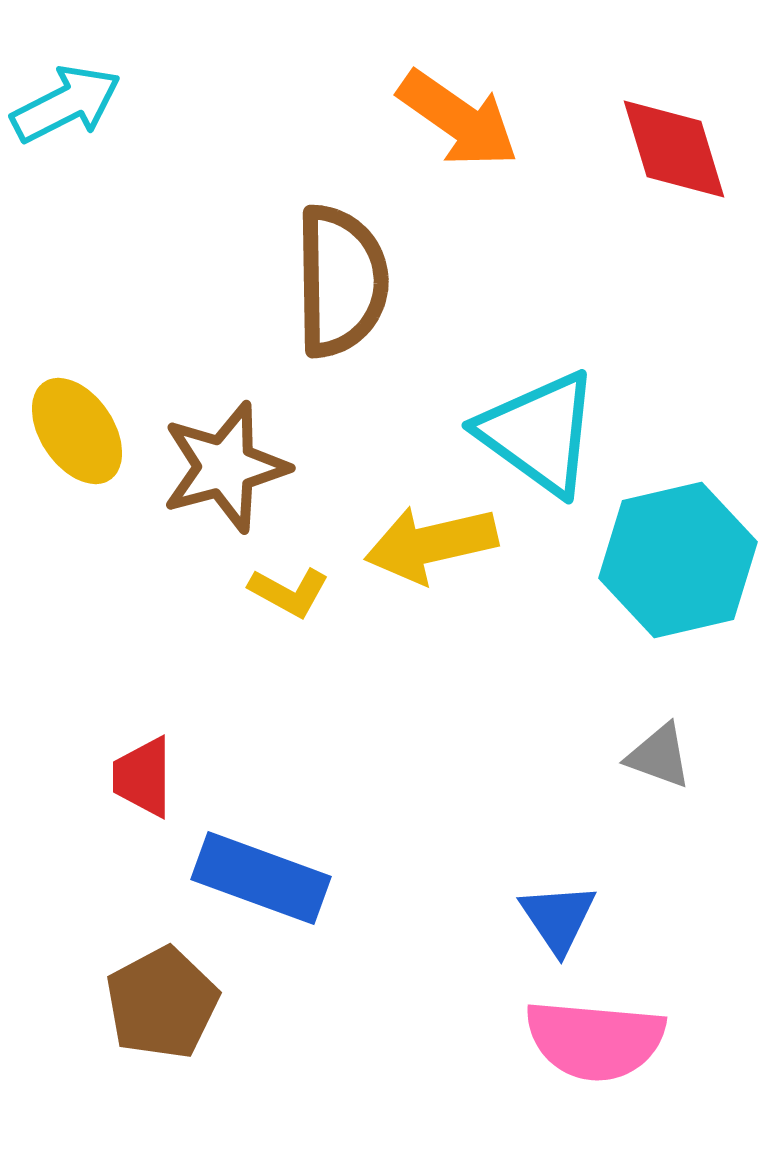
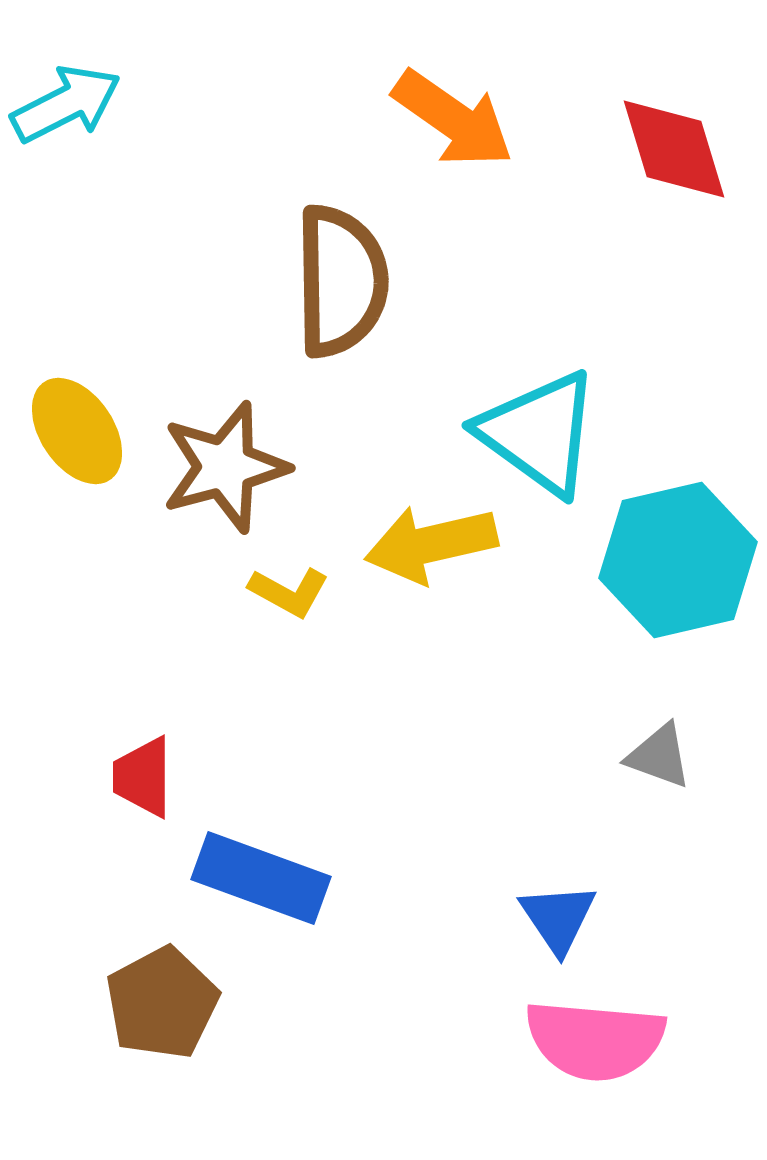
orange arrow: moved 5 px left
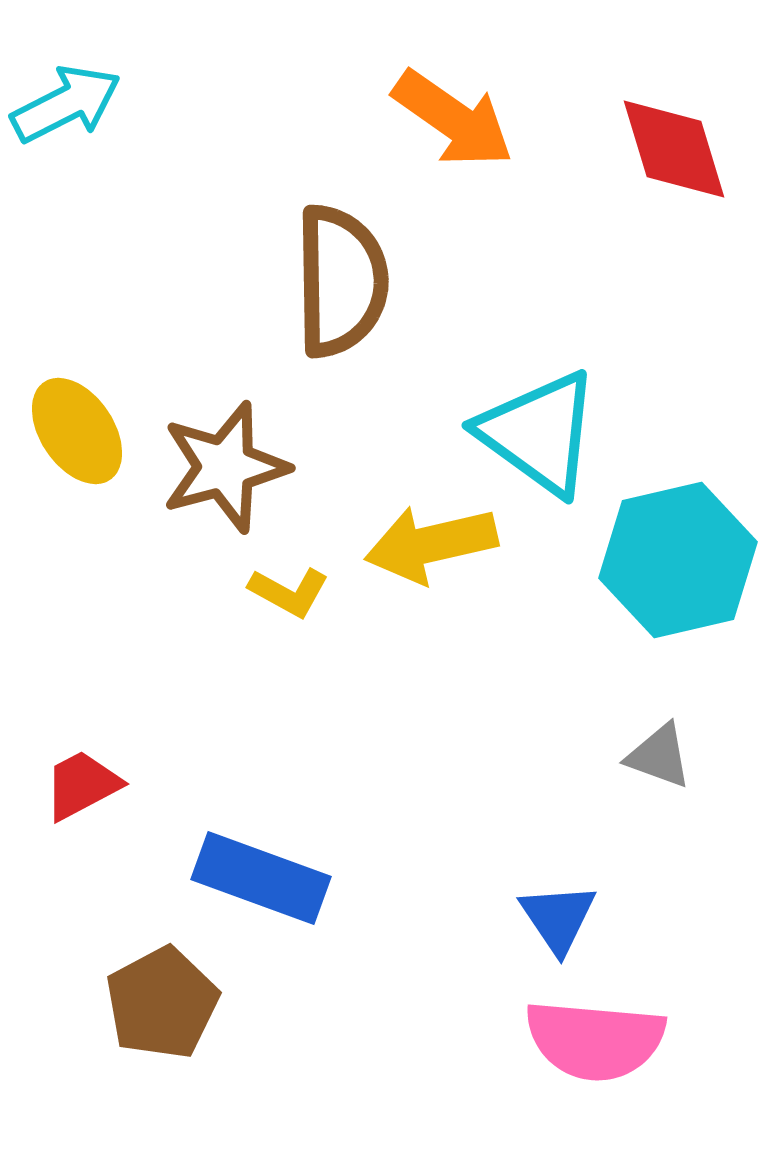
red trapezoid: moved 61 px left, 8 px down; rotated 62 degrees clockwise
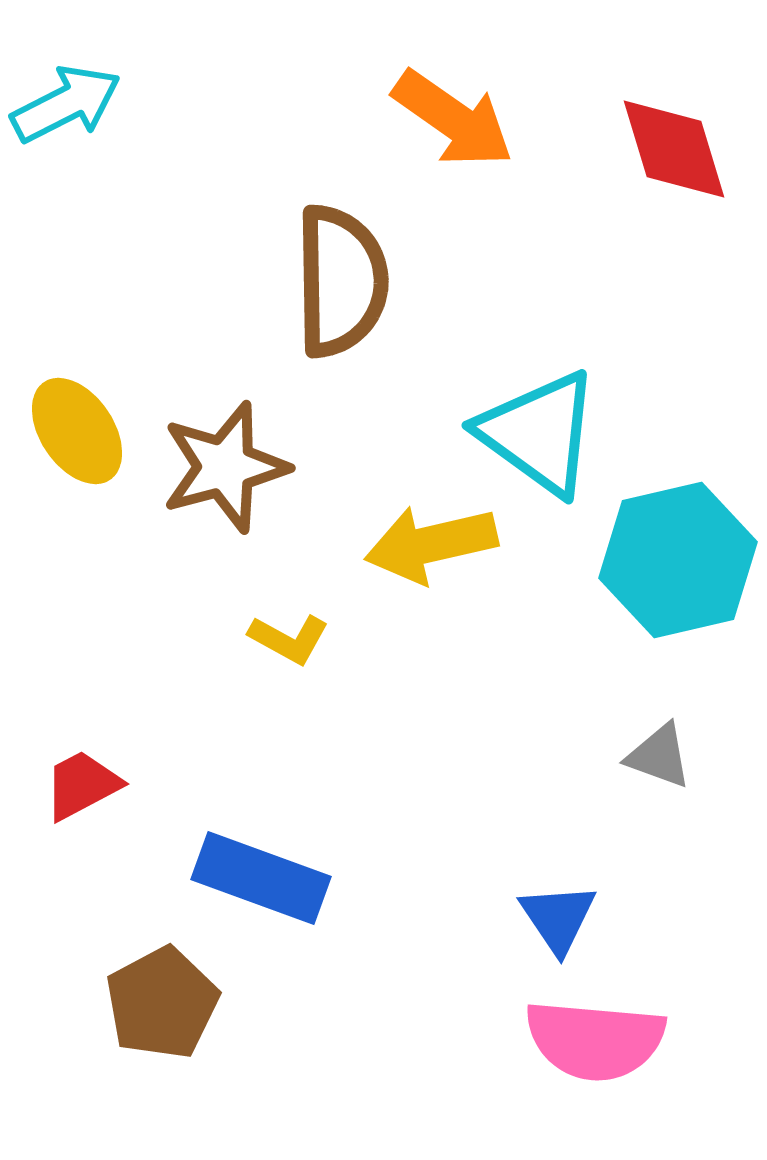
yellow L-shape: moved 47 px down
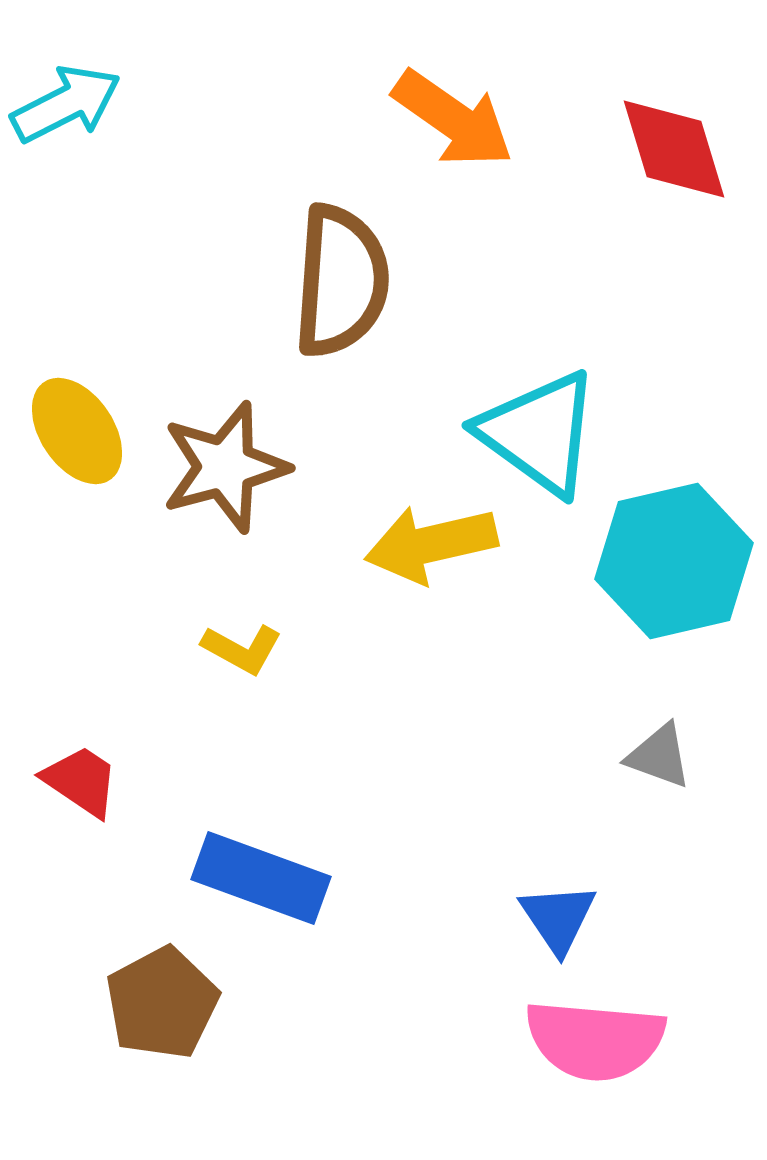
brown semicircle: rotated 5 degrees clockwise
cyan hexagon: moved 4 px left, 1 px down
yellow L-shape: moved 47 px left, 10 px down
red trapezoid: moved 1 px left, 4 px up; rotated 62 degrees clockwise
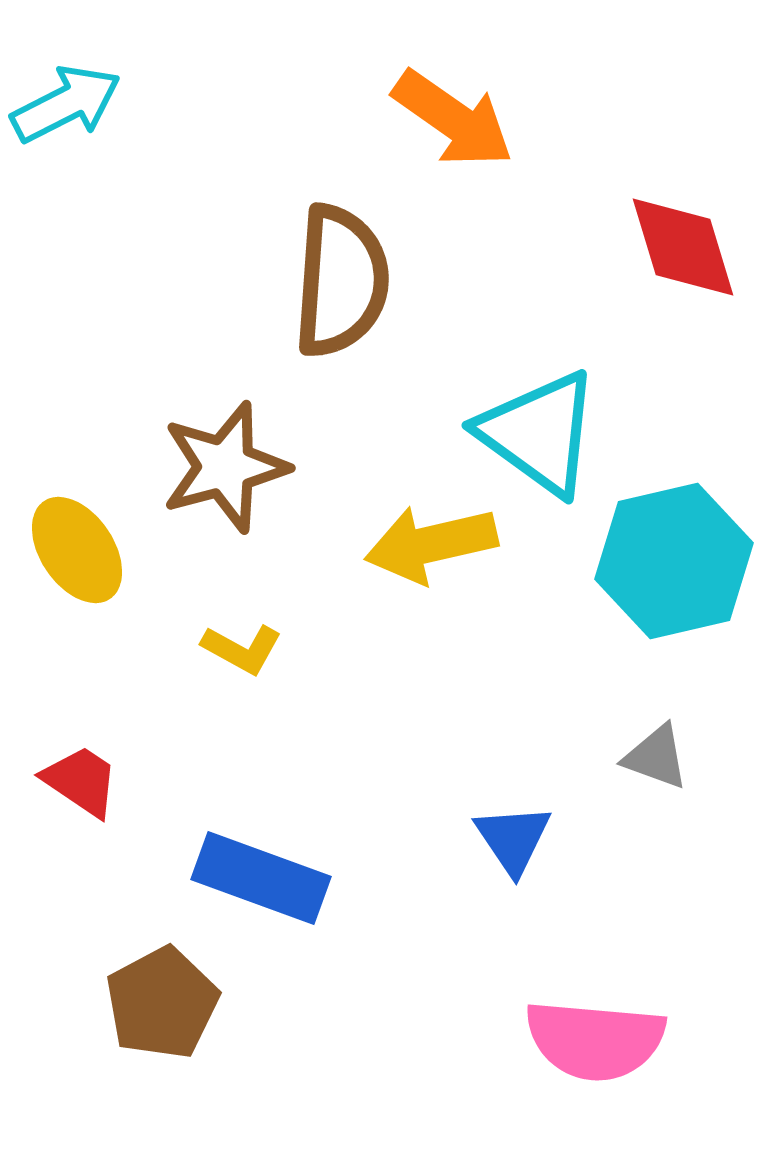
red diamond: moved 9 px right, 98 px down
yellow ellipse: moved 119 px down
gray triangle: moved 3 px left, 1 px down
blue triangle: moved 45 px left, 79 px up
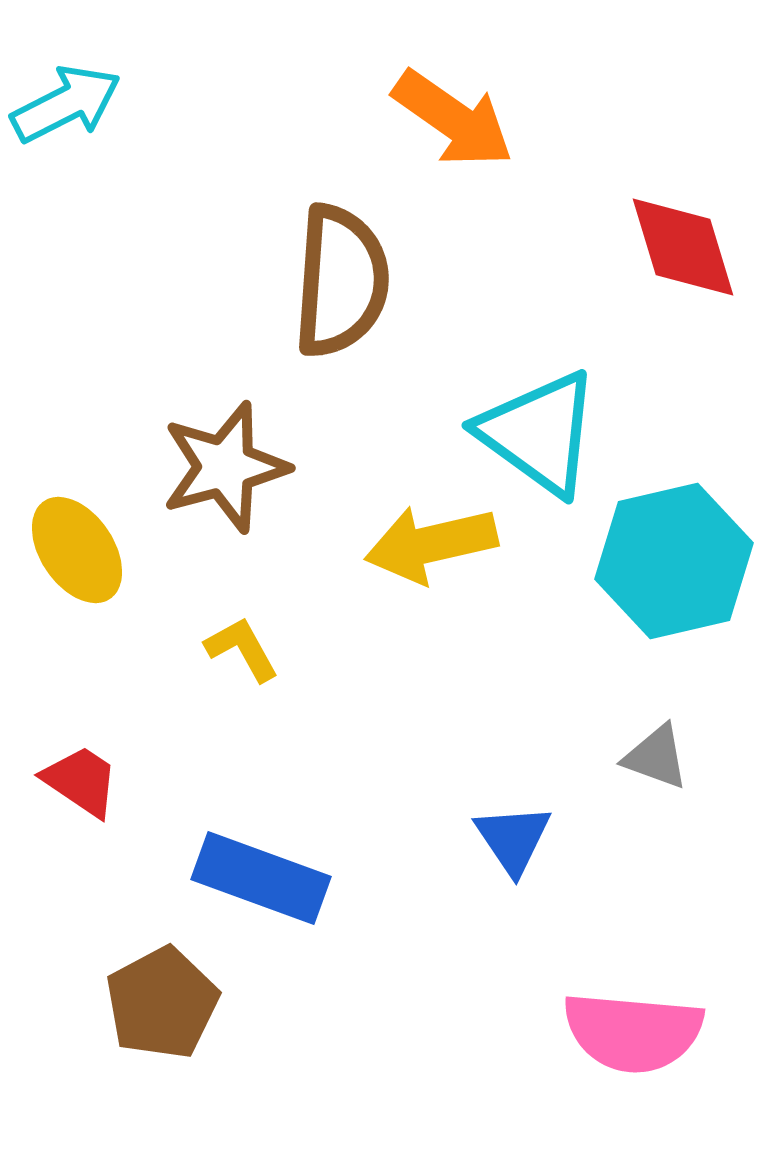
yellow L-shape: rotated 148 degrees counterclockwise
pink semicircle: moved 38 px right, 8 px up
